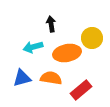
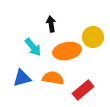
yellow circle: moved 1 px right, 1 px up
cyan arrow: rotated 114 degrees counterclockwise
orange ellipse: moved 2 px up
orange semicircle: moved 2 px right
red rectangle: moved 2 px right
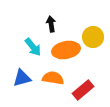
orange ellipse: moved 1 px left, 1 px up
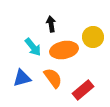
orange ellipse: moved 2 px left
orange semicircle: rotated 45 degrees clockwise
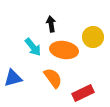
orange ellipse: rotated 20 degrees clockwise
blue triangle: moved 9 px left
red rectangle: moved 3 px down; rotated 15 degrees clockwise
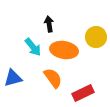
black arrow: moved 2 px left
yellow circle: moved 3 px right
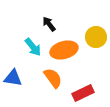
black arrow: rotated 28 degrees counterclockwise
orange ellipse: rotated 24 degrees counterclockwise
blue triangle: rotated 24 degrees clockwise
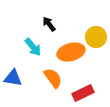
orange ellipse: moved 7 px right, 2 px down
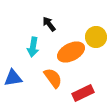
cyan arrow: rotated 48 degrees clockwise
orange ellipse: rotated 12 degrees counterclockwise
blue triangle: rotated 18 degrees counterclockwise
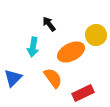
yellow circle: moved 2 px up
blue triangle: rotated 36 degrees counterclockwise
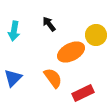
cyan arrow: moved 19 px left, 16 px up
